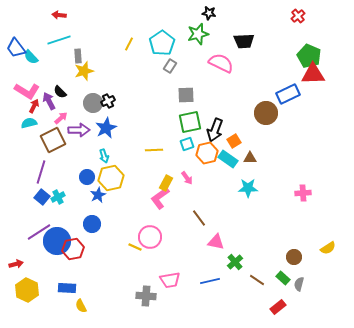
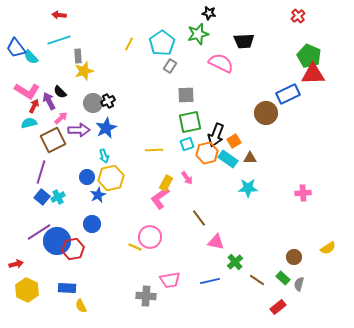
black arrow at (215, 130): moved 1 px right, 5 px down
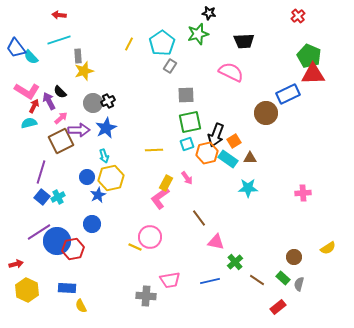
pink semicircle at (221, 63): moved 10 px right, 9 px down
brown square at (53, 140): moved 8 px right, 1 px down
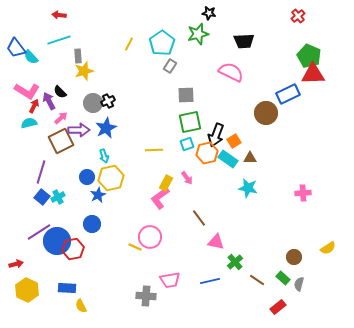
cyan star at (248, 188): rotated 12 degrees clockwise
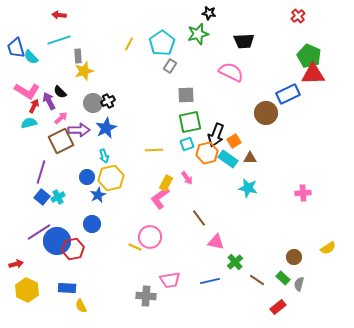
blue trapezoid at (16, 48): rotated 20 degrees clockwise
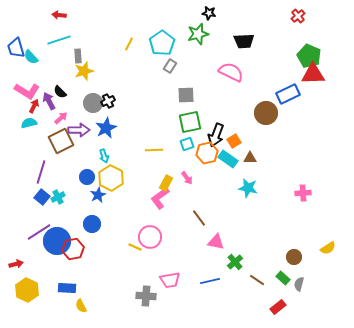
yellow hexagon at (111, 178): rotated 20 degrees counterclockwise
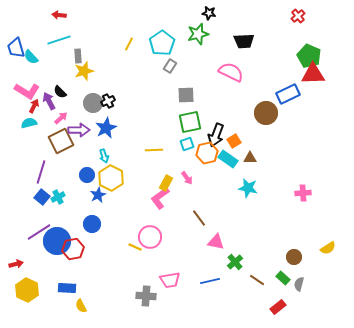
blue circle at (87, 177): moved 2 px up
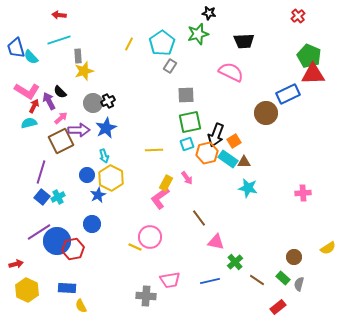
brown triangle at (250, 158): moved 6 px left, 4 px down
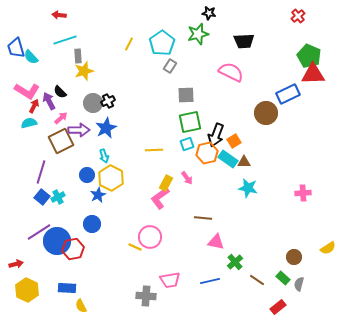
cyan line at (59, 40): moved 6 px right
brown line at (199, 218): moved 4 px right; rotated 48 degrees counterclockwise
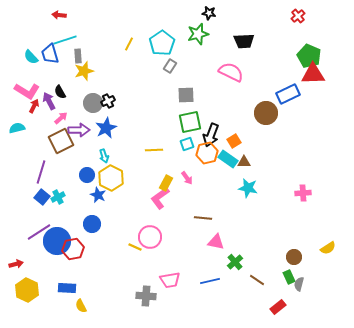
blue trapezoid at (16, 48): moved 34 px right, 6 px down
black semicircle at (60, 92): rotated 16 degrees clockwise
cyan semicircle at (29, 123): moved 12 px left, 5 px down
black arrow at (216, 135): moved 5 px left
blue star at (98, 195): rotated 21 degrees counterclockwise
green rectangle at (283, 278): moved 6 px right, 1 px up; rotated 24 degrees clockwise
